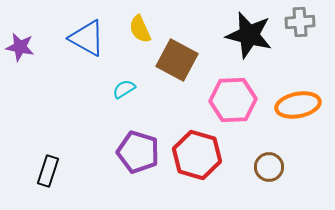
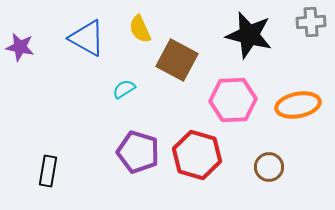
gray cross: moved 11 px right
black rectangle: rotated 8 degrees counterclockwise
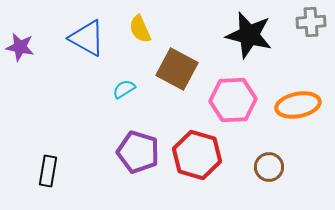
brown square: moved 9 px down
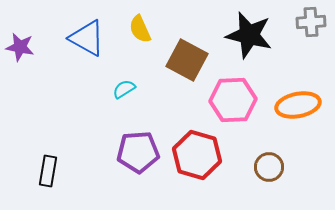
brown square: moved 10 px right, 9 px up
purple pentagon: rotated 21 degrees counterclockwise
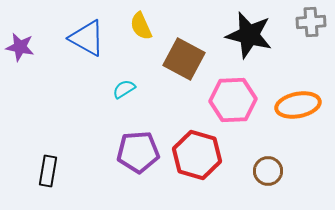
yellow semicircle: moved 1 px right, 3 px up
brown square: moved 3 px left, 1 px up
brown circle: moved 1 px left, 4 px down
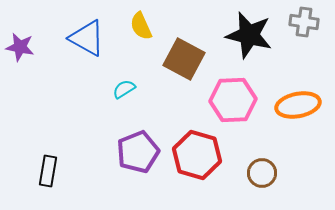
gray cross: moved 7 px left; rotated 12 degrees clockwise
purple pentagon: rotated 18 degrees counterclockwise
brown circle: moved 6 px left, 2 px down
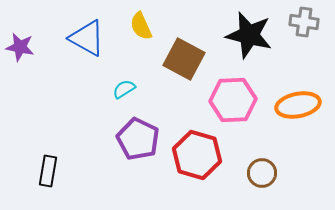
purple pentagon: moved 13 px up; rotated 24 degrees counterclockwise
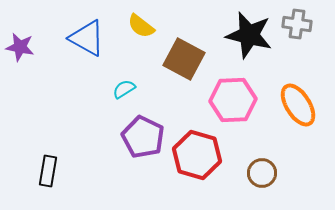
gray cross: moved 7 px left, 2 px down
yellow semicircle: rotated 28 degrees counterclockwise
orange ellipse: rotated 69 degrees clockwise
purple pentagon: moved 5 px right, 2 px up
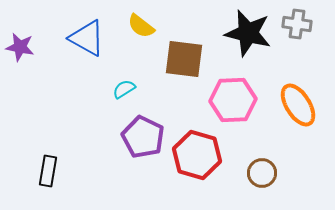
black star: moved 1 px left, 2 px up
brown square: rotated 21 degrees counterclockwise
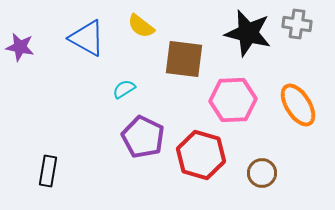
red hexagon: moved 4 px right
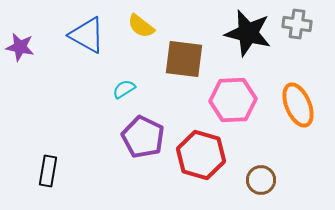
blue triangle: moved 3 px up
orange ellipse: rotated 9 degrees clockwise
brown circle: moved 1 px left, 7 px down
